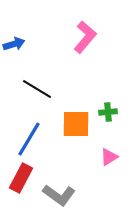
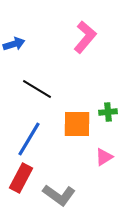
orange square: moved 1 px right
pink triangle: moved 5 px left
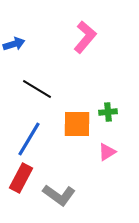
pink triangle: moved 3 px right, 5 px up
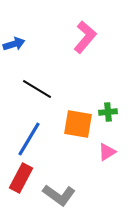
orange square: moved 1 px right; rotated 8 degrees clockwise
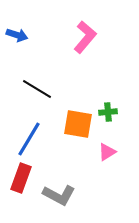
blue arrow: moved 3 px right, 9 px up; rotated 35 degrees clockwise
red rectangle: rotated 8 degrees counterclockwise
gray L-shape: rotated 8 degrees counterclockwise
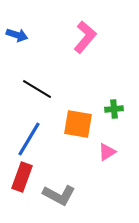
green cross: moved 6 px right, 3 px up
red rectangle: moved 1 px right, 1 px up
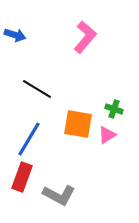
blue arrow: moved 2 px left
green cross: rotated 24 degrees clockwise
pink triangle: moved 17 px up
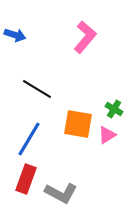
green cross: rotated 12 degrees clockwise
red rectangle: moved 4 px right, 2 px down
gray L-shape: moved 2 px right, 2 px up
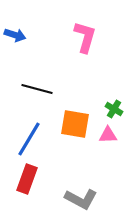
pink L-shape: rotated 24 degrees counterclockwise
black line: rotated 16 degrees counterclockwise
orange square: moved 3 px left
pink triangle: moved 1 px right; rotated 30 degrees clockwise
red rectangle: moved 1 px right
gray L-shape: moved 20 px right, 6 px down
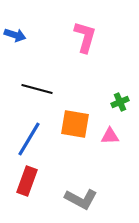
green cross: moved 6 px right, 7 px up; rotated 36 degrees clockwise
pink triangle: moved 2 px right, 1 px down
red rectangle: moved 2 px down
